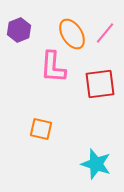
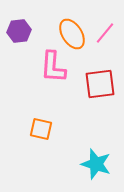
purple hexagon: moved 1 px down; rotated 15 degrees clockwise
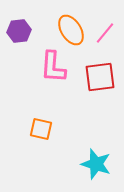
orange ellipse: moved 1 px left, 4 px up
red square: moved 7 px up
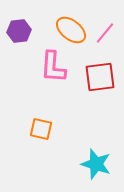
orange ellipse: rotated 20 degrees counterclockwise
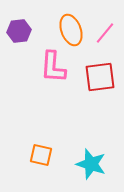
orange ellipse: rotated 32 degrees clockwise
orange square: moved 26 px down
cyan star: moved 5 px left
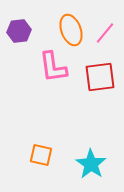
pink L-shape: rotated 12 degrees counterclockwise
cyan star: rotated 16 degrees clockwise
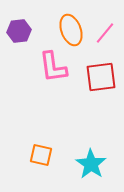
red square: moved 1 px right
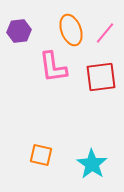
cyan star: moved 1 px right
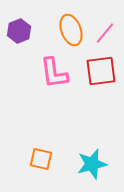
purple hexagon: rotated 15 degrees counterclockwise
pink L-shape: moved 1 px right, 6 px down
red square: moved 6 px up
orange square: moved 4 px down
cyan star: rotated 24 degrees clockwise
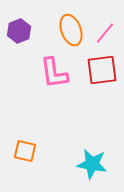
red square: moved 1 px right, 1 px up
orange square: moved 16 px left, 8 px up
cyan star: rotated 24 degrees clockwise
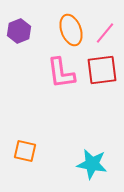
pink L-shape: moved 7 px right
